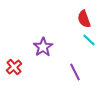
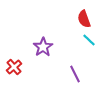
purple line: moved 2 px down
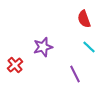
cyan line: moved 7 px down
purple star: rotated 18 degrees clockwise
red cross: moved 1 px right, 2 px up
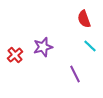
cyan line: moved 1 px right, 1 px up
red cross: moved 10 px up
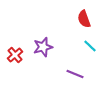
purple line: rotated 42 degrees counterclockwise
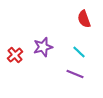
cyan line: moved 11 px left, 6 px down
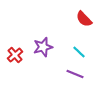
red semicircle: rotated 24 degrees counterclockwise
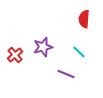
red semicircle: rotated 48 degrees clockwise
purple line: moved 9 px left
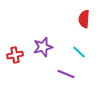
red cross: rotated 28 degrees clockwise
